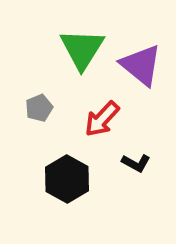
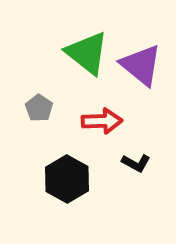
green triangle: moved 5 px right, 4 px down; rotated 24 degrees counterclockwise
gray pentagon: rotated 16 degrees counterclockwise
red arrow: moved 2 px down; rotated 135 degrees counterclockwise
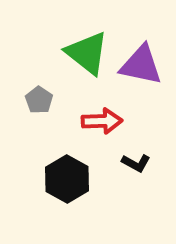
purple triangle: rotated 27 degrees counterclockwise
gray pentagon: moved 8 px up
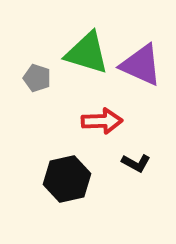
green triangle: rotated 21 degrees counterclockwise
purple triangle: rotated 12 degrees clockwise
gray pentagon: moved 2 px left, 22 px up; rotated 16 degrees counterclockwise
black hexagon: rotated 18 degrees clockwise
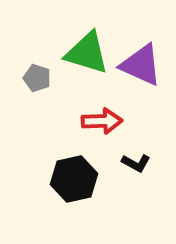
black hexagon: moved 7 px right
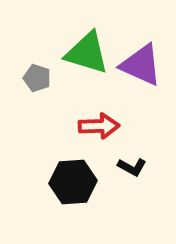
red arrow: moved 3 px left, 5 px down
black L-shape: moved 4 px left, 4 px down
black hexagon: moved 1 px left, 3 px down; rotated 9 degrees clockwise
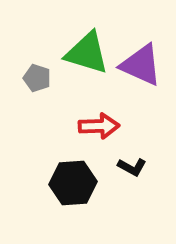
black hexagon: moved 1 px down
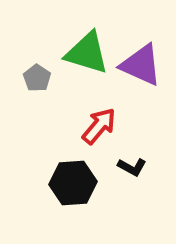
gray pentagon: rotated 16 degrees clockwise
red arrow: rotated 48 degrees counterclockwise
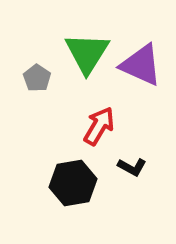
green triangle: rotated 45 degrees clockwise
red arrow: rotated 9 degrees counterclockwise
black hexagon: rotated 6 degrees counterclockwise
